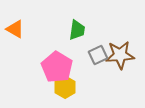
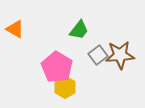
green trapezoid: moved 2 px right; rotated 30 degrees clockwise
gray square: rotated 12 degrees counterclockwise
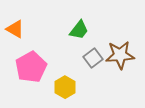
gray square: moved 5 px left, 3 px down
pink pentagon: moved 26 px left; rotated 12 degrees clockwise
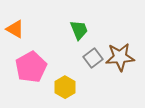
green trapezoid: rotated 60 degrees counterclockwise
brown star: moved 2 px down
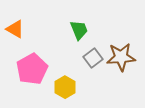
brown star: moved 1 px right
pink pentagon: moved 1 px right, 2 px down
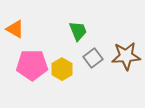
green trapezoid: moved 1 px left, 1 px down
brown star: moved 5 px right, 1 px up
pink pentagon: moved 4 px up; rotated 28 degrees clockwise
yellow hexagon: moved 3 px left, 18 px up
